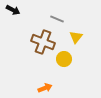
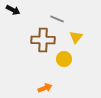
brown cross: moved 2 px up; rotated 20 degrees counterclockwise
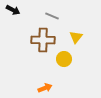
gray line: moved 5 px left, 3 px up
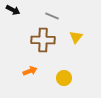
yellow circle: moved 19 px down
orange arrow: moved 15 px left, 17 px up
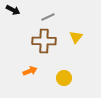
gray line: moved 4 px left, 1 px down; rotated 48 degrees counterclockwise
brown cross: moved 1 px right, 1 px down
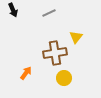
black arrow: rotated 40 degrees clockwise
gray line: moved 1 px right, 4 px up
brown cross: moved 11 px right, 12 px down; rotated 10 degrees counterclockwise
orange arrow: moved 4 px left, 2 px down; rotated 32 degrees counterclockwise
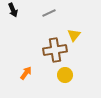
yellow triangle: moved 2 px left, 2 px up
brown cross: moved 3 px up
yellow circle: moved 1 px right, 3 px up
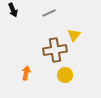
orange arrow: rotated 24 degrees counterclockwise
